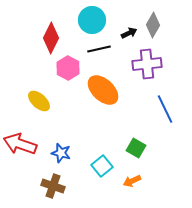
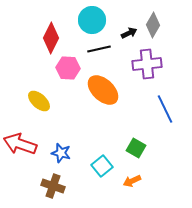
pink hexagon: rotated 25 degrees counterclockwise
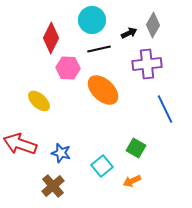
brown cross: rotated 30 degrees clockwise
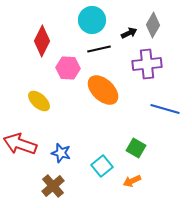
red diamond: moved 9 px left, 3 px down
blue line: rotated 48 degrees counterclockwise
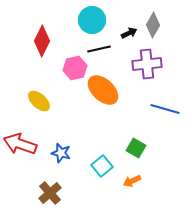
pink hexagon: moved 7 px right; rotated 15 degrees counterclockwise
brown cross: moved 3 px left, 7 px down
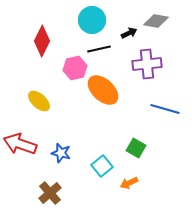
gray diamond: moved 3 px right, 4 px up; rotated 70 degrees clockwise
orange arrow: moved 3 px left, 2 px down
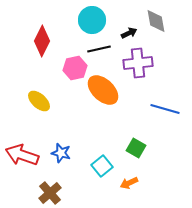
gray diamond: rotated 70 degrees clockwise
purple cross: moved 9 px left, 1 px up
red arrow: moved 2 px right, 11 px down
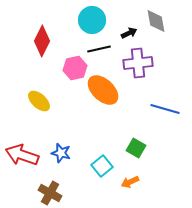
orange arrow: moved 1 px right, 1 px up
brown cross: rotated 20 degrees counterclockwise
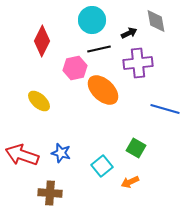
brown cross: rotated 25 degrees counterclockwise
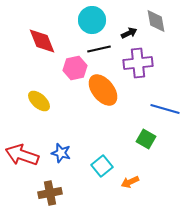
red diamond: rotated 48 degrees counterclockwise
orange ellipse: rotated 8 degrees clockwise
green square: moved 10 px right, 9 px up
brown cross: rotated 15 degrees counterclockwise
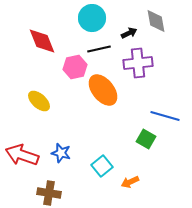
cyan circle: moved 2 px up
pink hexagon: moved 1 px up
blue line: moved 7 px down
brown cross: moved 1 px left; rotated 20 degrees clockwise
